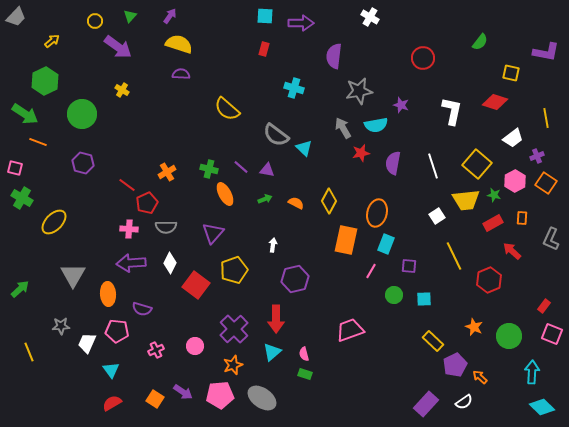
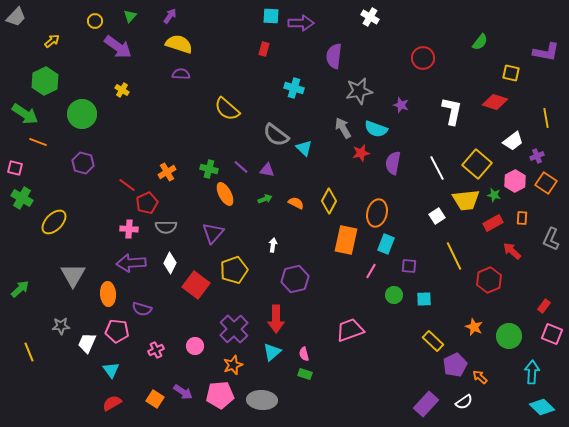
cyan square at (265, 16): moved 6 px right
cyan semicircle at (376, 125): moved 4 px down; rotated 30 degrees clockwise
white trapezoid at (513, 138): moved 3 px down
white line at (433, 166): moved 4 px right, 2 px down; rotated 10 degrees counterclockwise
gray ellipse at (262, 398): moved 2 px down; rotated 32 degrees counterclockwise
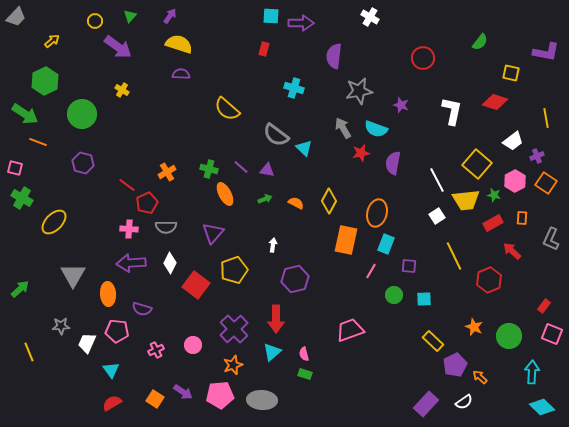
white line at (437, 168): moved 12 px down
pink circle at (195, 346): moved 2 px left, 1 px up
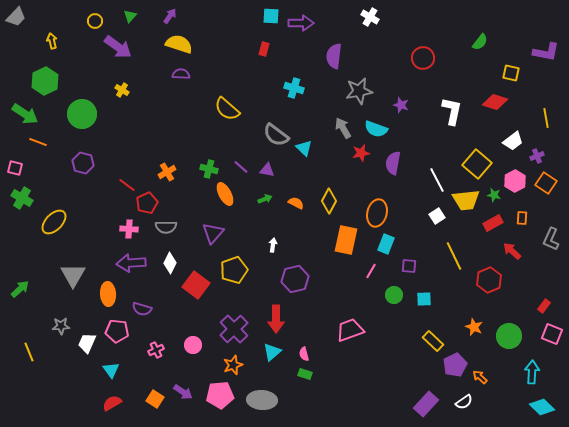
yellow arrow at (52, 41): rotated 63 degrees counterclockwise
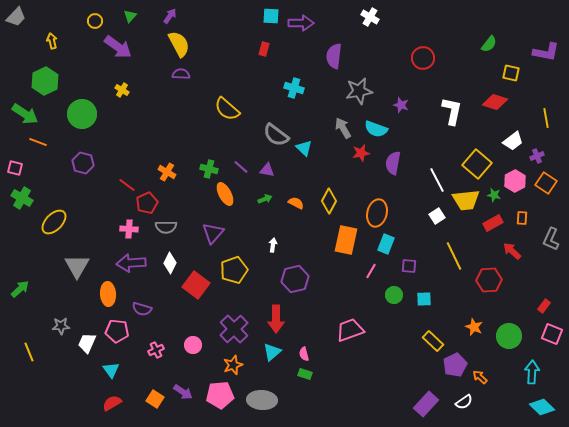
green semicircle at (480, 42): moved 9 px right, 2 px down
yellow semicircle at (179, 44): rotated 44 degrees clockwise
orange cross at (167, 172): rotated 30 degrees counterclockwise
gray triangle at (73, 275): moved 4 px right, 9 px up
red hexagon at (489, 280): rotated 20 degrees clockwise
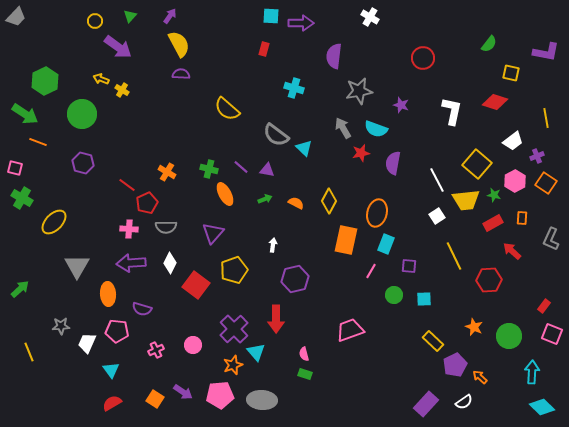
yellow arrow at (52, 41): moved 49 px right, 38 px down; rotated 56 degrees counterclockwise
cyan triangle at (272, 352): moved 16 px left; rotated 30 degrees counterclockwise
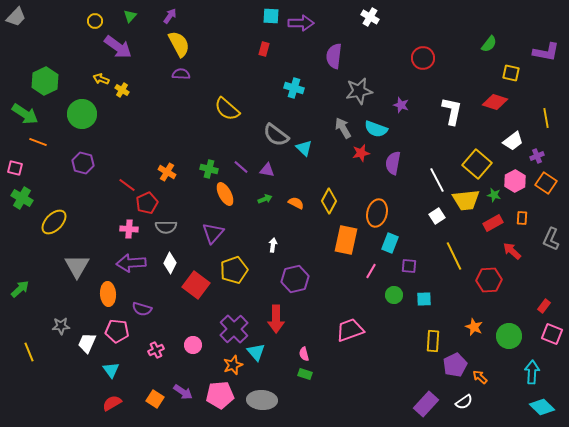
cyan rectangle at (386, 244): moved 4 px right, 1 px up
yellow rectangle at (433, 341): rotated 50 degrees clockwise
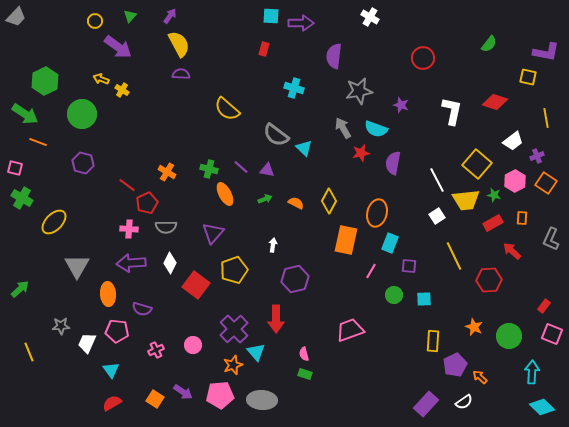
yellow square at (511, 73): moved 17 px right, 4 px down
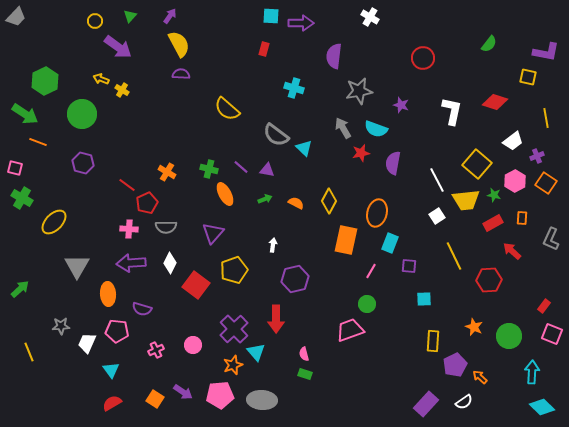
green circle at (394, 295): moved 27 px left, 9 px down
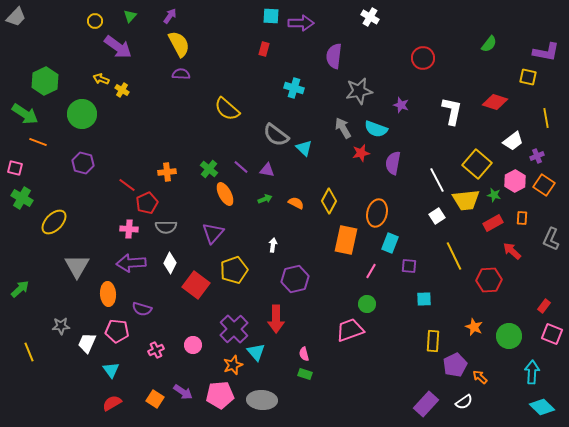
green cross at (209, 169): rotated 24 degrees clockwise
orange cross at (167, 172): rotated 36 degrees counterclockwise
orange square at (546, 183): moved 2 px left, 2 px down
